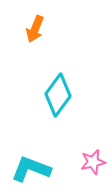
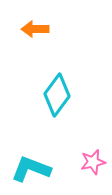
orange arrow: rotated 68 degrees clockwise
cyan diamond: moved 1 px left
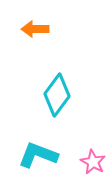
pink star: rotated 30 degrees counterclockwise
cyan L-shape: moved 7 px right, 14 px up
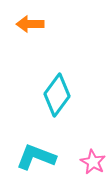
orange arrow: moved 5 px left, 5 px up
cyan L-shape: moved 2 px left, 2 px down
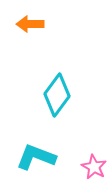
pink star: moved 1 px right, 5 px down
